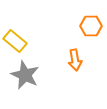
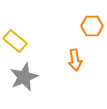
orange hexagon: moved 1 px right
gray star: moved 1 px left, 2 px down; rotated 24 degrees clockwise
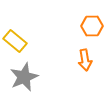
orange arrow: moved 10 px right
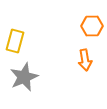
yellow rectangle: rotated 65 degrees clockwise
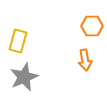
yellow rectangle: moved 3 px right
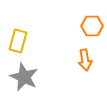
gray star: rotated 24 degrees counterclockwise
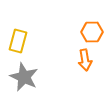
orange hexagon: moved 6 px down
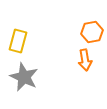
orange hexagon: rotated 10 degrees counterclockwise
